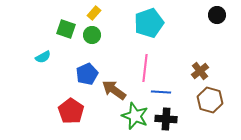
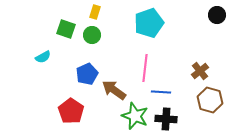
yellow rectangle: moved 1 px right, 1 px up; rotated 24 degrees counterclockwise
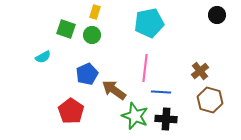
cyan pentagon: rotated 8 degrees clockwise
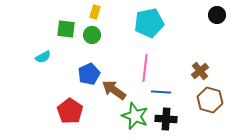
green square: rotated 12 degrees counterclockwise
blue pentagon: moved 2 px right
red pentagon: moved 1 px left
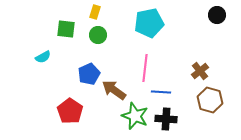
green circle: moved 6 px right
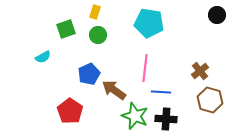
cyan pentagon: rotated 20 degrees clockwise
green square: rotated 24 degrees counterclockwise
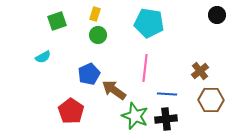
yellow rectangle: moved 2 px down
green square: moved 9 px left, 8 px up
blue line: moved 6 px right, 2 px down
brown hexagon: moved 1 px right; rotated 15 degrees counterclockwise
red pentagon: moved 1 px right
black cross: rotated 10 degrees counterclockwise
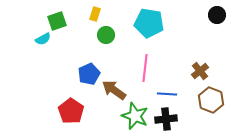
green circle: moved 8 px right
cyan semicircle: moved 18 px up
brown hexagon: rotated 20 degrees clockwise
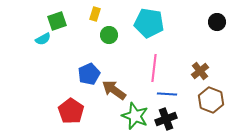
black circle: moved 7 px down
green circle: moved 3 px right
pink line: moved 9 px right
black cross: rotated 15 degrees counterclockwise
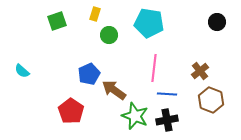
cyan semicircle: moved 21 px left, 32 px down; rotated 70 degrees clockwise
black cross: moved 1 px right, 1 px down; rotated 10 degrees clockwise
